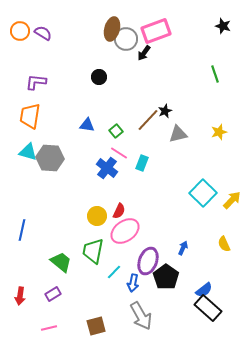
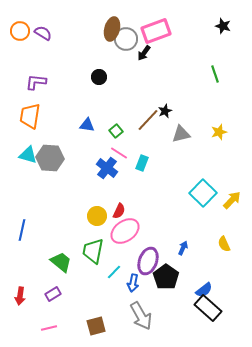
gray triangle at (178, 134): moved 3 px right
cyan triangle at (28, 152): moved 3 px down
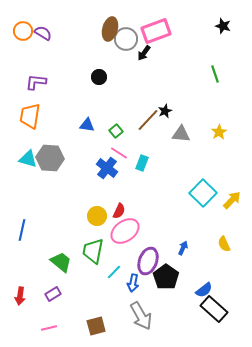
brown ellipse at (112, 29): moved 2 px left
orange circle at (20, 31): moved 3 px right
yellow star at (219, 132): rotated 14 degrees counterclockwise
gray triangle at (181, 134): rotated 18 degrees clockwise
cyan triangle at (28, 155): moved 4 px down
black rectangle at (208, 308): moved 6 px right, 1 px down
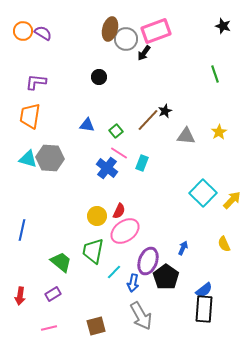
gray triangle at (181, 134): moved 5 px right, 2 px down
black rectangle at (214, 309): moved 10 px left; rotated 52 degrees clockwise
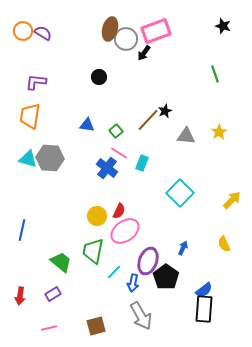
cyan square at (203, 193): moved 23 px left
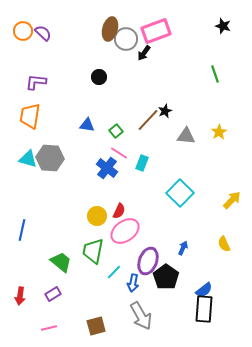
purple semicircle at (43, 33): rotated 12 degrees clockwise
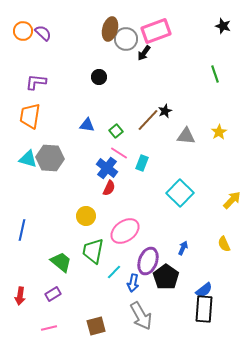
red semicircle at (119, 211): moved 10 px left, 23 px up
yellow circle at (97, 216): moved 11 px left
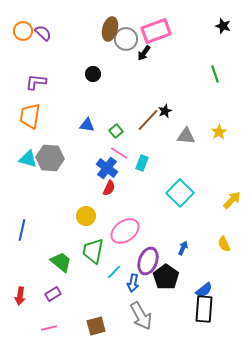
black circle at (99, 77): moved 6 px left, 3 px up
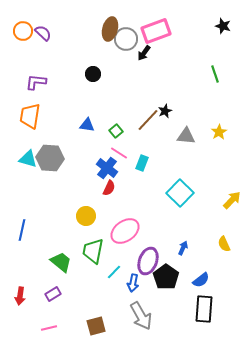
blue semicircle at (204, 290): moved 3 px left, 10 px up
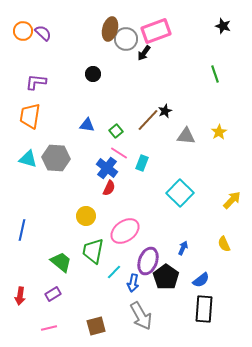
gray hexagon at (50, 158): moved 6 px right
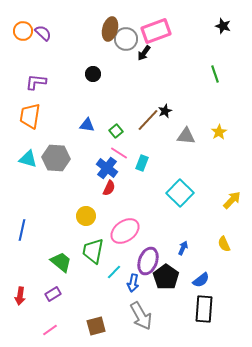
pink line at (49, 328): moved 1 px right, 2 px down; rotated 21 degrees counterclockwise
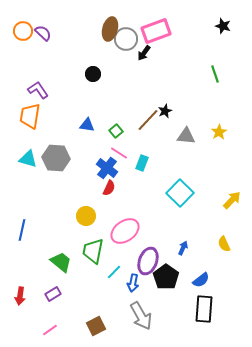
purple L-shape at (36, 82): moved 2 px right, 8 px down; rotated 50 degrees clockwise
brown square at (96, 326): rotated 12 degrees counterclockwise
